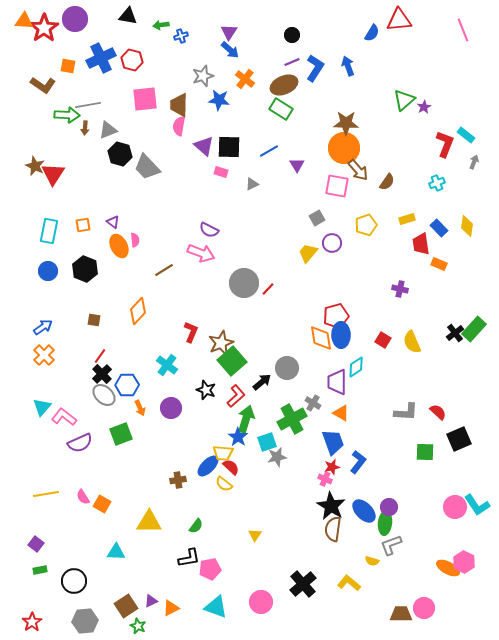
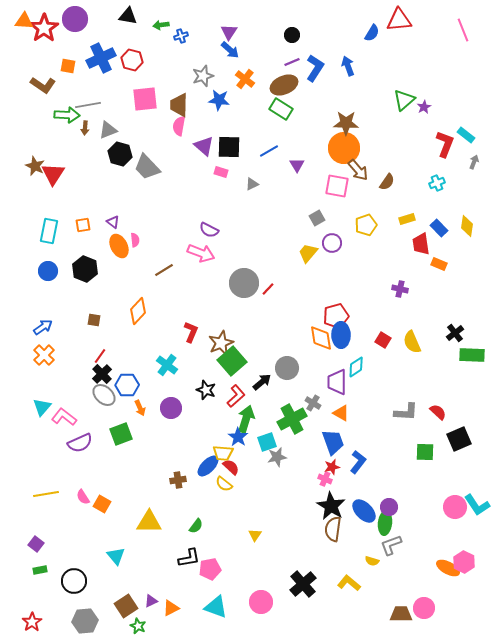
green rectangle at (474, 329): moved 2 px left, 26 px down; rotated 50 degrees clockwise
cyan triangle at (116, 552): moved 4 px down; rotated 48 degrees clockwise
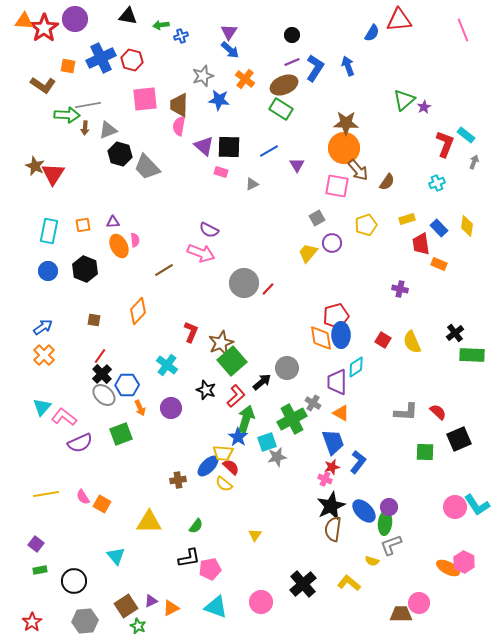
purple triangle at (113, 222): rotated 40 degrees counterclockwise
black star at (331, 506): rotated 16 degrees clockwise
pink circle at (424, 608): moved 5 px left, 5 px up
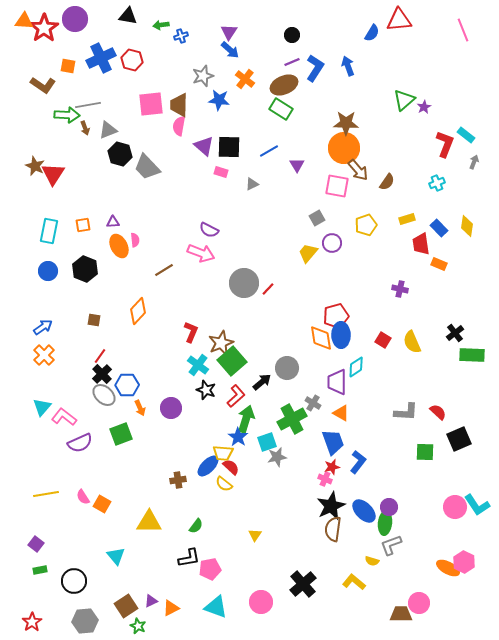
pink square at (145, 99): moved 6 px right, 5 px down
brown arrow at (85, 128): rotated 24 degrees counterclockwise
cyan cross at (167, 365): moved 31 px right
yellow L-shape at (349, 583): moved 5 px right, 1 px up
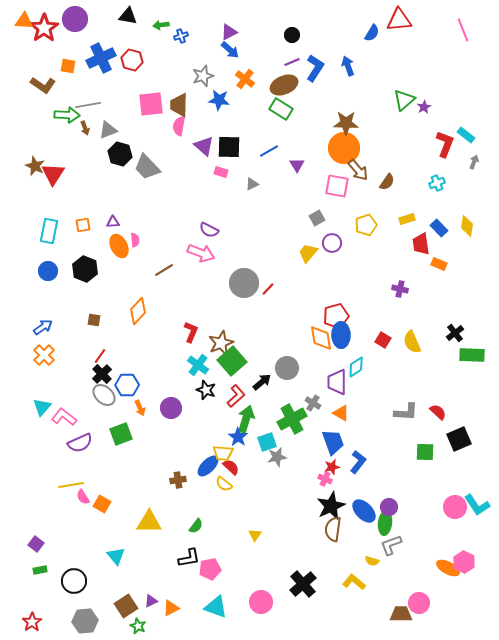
purple triangle at (229, 32): rotated 30 degrees clockwise
yellow line at (46, 494): moved 25 px right, 9 px up
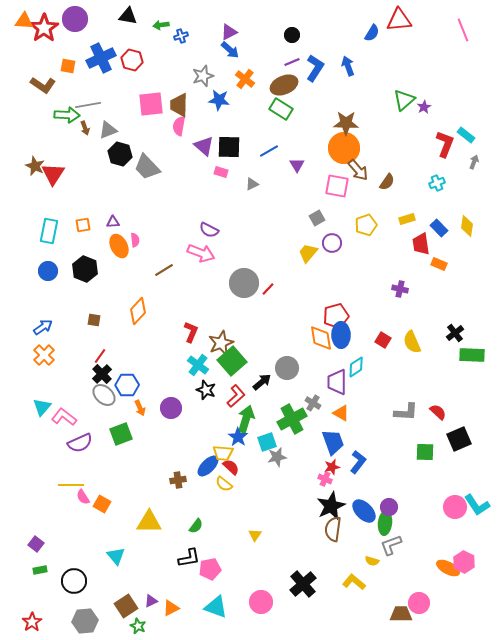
yellow line at (71, 485): rotated 10 degrees clockwise
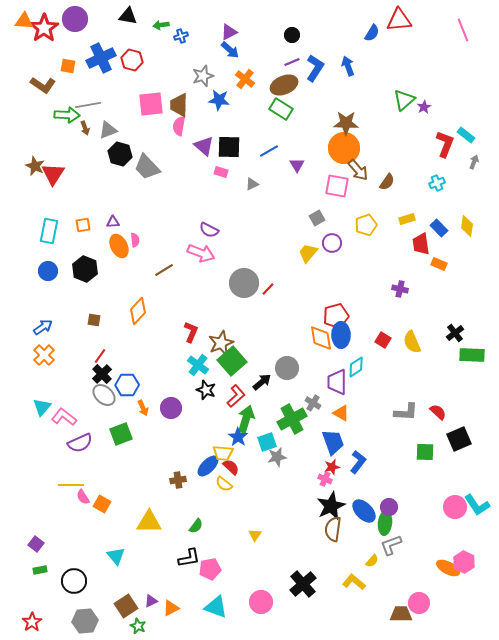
orange arrow at (140, 408): moved 3 px right
yellow semicircle at (372, 561): rotated 64 degrees counterclockwise
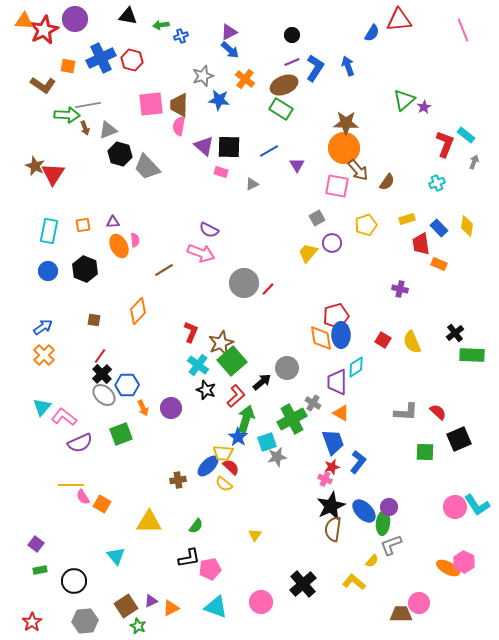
red star at (44, 28): moved 2 px down; rotated 8 degrees clockwise
green ellipse at (385, 523): moved 2 px left
